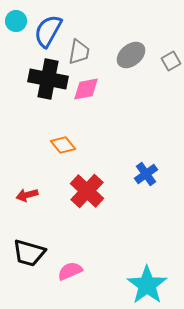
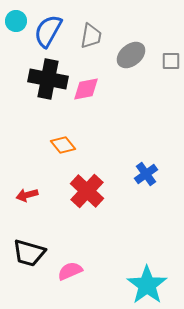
gray trapezoid: moved 12 px right, 16 px up
gray square: rotated 30 degrees clockwise
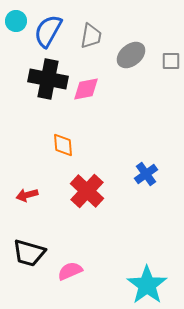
orange diamond: rotated 35 degrees clockwise
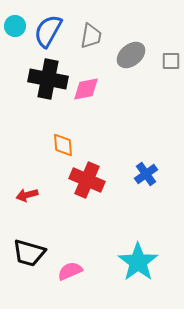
cyan circle: moved 1 px left, 5 px down
red cross: moved 11 px up; rotated 20 degrees counterclockwise
cyan star: moved 9 px left, 23 px up
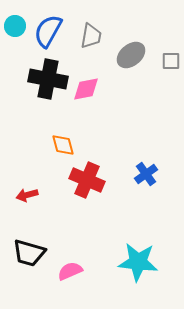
orange diamond: rotated 10 degrees counterclockwise
cyan star: rotated 30 degrees counterclockwise
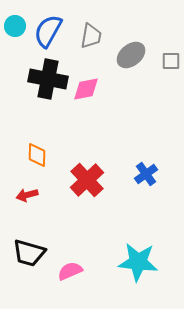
orange diamond: moved 26 px left, 10 px down; rotated 15 degrees clockwise
red cross: rotated 24 degrees clockwise
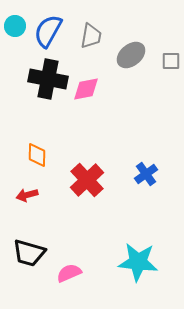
pink semicircle: moved 1 px left, 2 px down
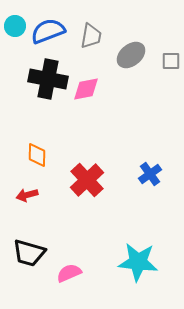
blue semicircle: rotated 40 degrees clockwise
blue cross: moved 4 px right
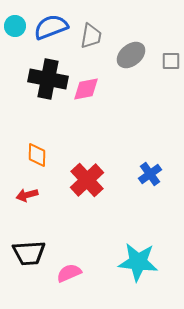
blue semicircle: moved 3 px right, 4 px up
black trapezoid: rotated 20 degrees counterclockwise
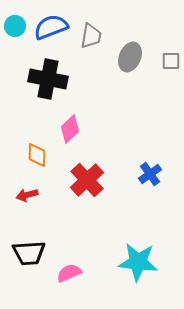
gray ellipse: moved 1 px left, 2 px down; rotated 28 degrees counterclockwise
pink diamond: moved 16 px left, 40 px down; rotated 32 degrees counterclockwise
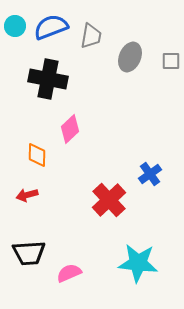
red cross: moved 22 px right, 20 px down
cyan star: moved 1 px down
